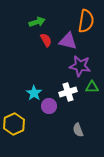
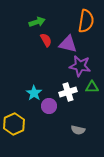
purple triangle: moved 3 px down
gray semicircle: rotated 56 degrees counterclockwise
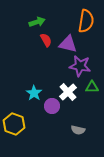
white cross: rotated 24 degrees counterclockwise
purple circle: moved 3 px right
yellow hexagon: rotated 15 degrees counterclockwise
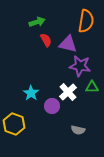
cyan star: moved 3 px left
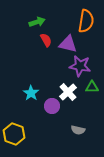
yellow hexagon: moved 10 px down
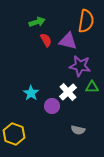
purple triangle: moved 3 px up
